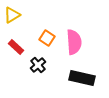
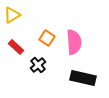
black rectangle: moved 1 px right
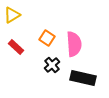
pink semicircle: moved 2 px down
black cross: moved 14 px right
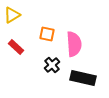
orange square: moved 4 px up; rotated 21 degrees counterclockwise
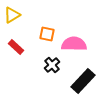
pink semicircle: rotated 85 degrees counterclockwise
black rectangle: moved 3 px down; rotated 60 degrees counterclockwise
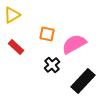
pink semicircle: rotated 30 degrees counterclockwise
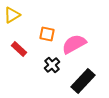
red rectangle: moved 3 px right, 2 px down
